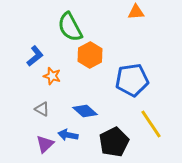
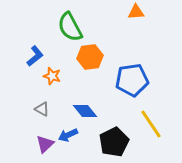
orange hexagon: moved 2 px down; rotated 20 degrees clockwise
blue diamond: rotated 10 degrees clockwise
blue arrow: rotated 36 degrees counterclockwise
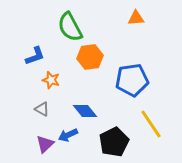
orange triangle: moved 6 px down
blue L-shape: rotated 20 degrees clockwise
orange star: moved 1 px left, 4 px down
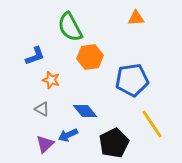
yellow line: moved 1 px right
black pentagon: moved 1 px down
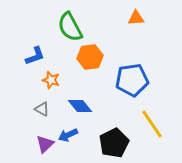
blue diamond: moved 5 px left, 5 px up
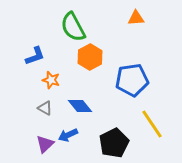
green semicircle: moved 3 px right
orange hexagon: rotated 20 degrees counterclockwise
gray triangle: moved 3 px right, 1 px up
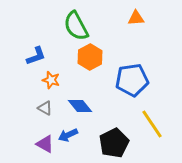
green semicircle: moved 3 px right, 1 px up
blue L-shape: moved 1 px right
purple triangle: rotated 48 degrees counterclockwise
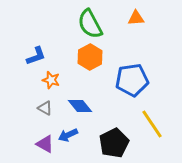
green semicircle: moved 14 px right, 2 px up
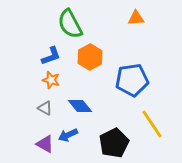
green semicircle: moved 20 px left
blue L-shape: moved 15 px right
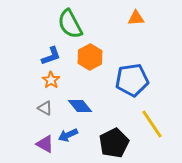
orange star: rotated 18 degrees clockwise
